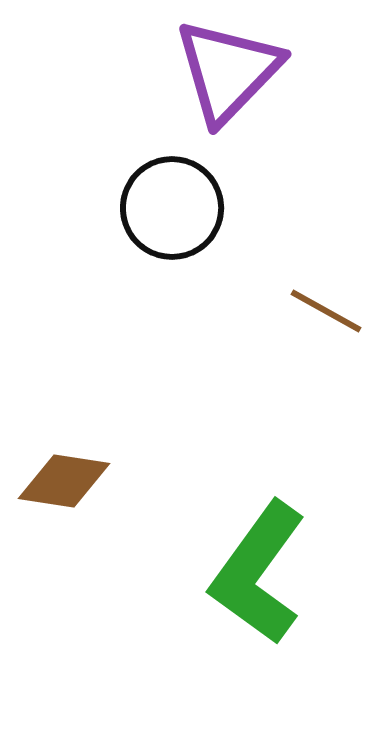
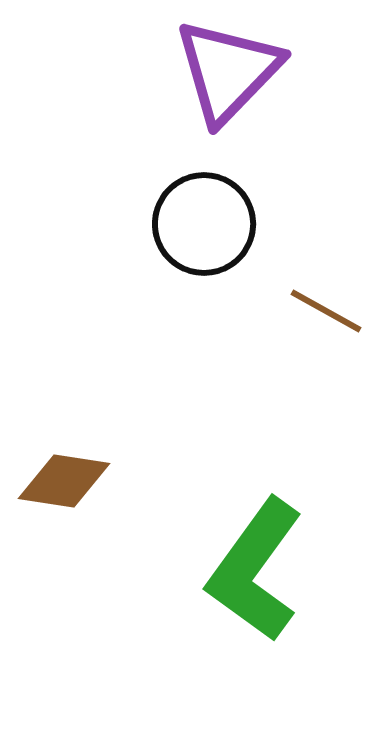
black circle: moved 32 px right, 16 px down
green L-shape: moved 3 px left, 3 px up
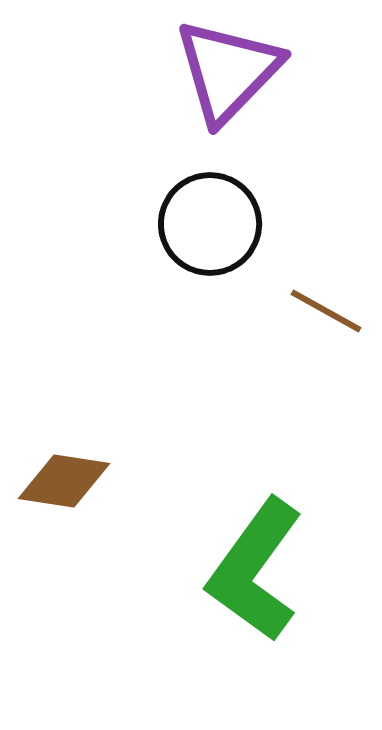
black circle: moved 6 px right
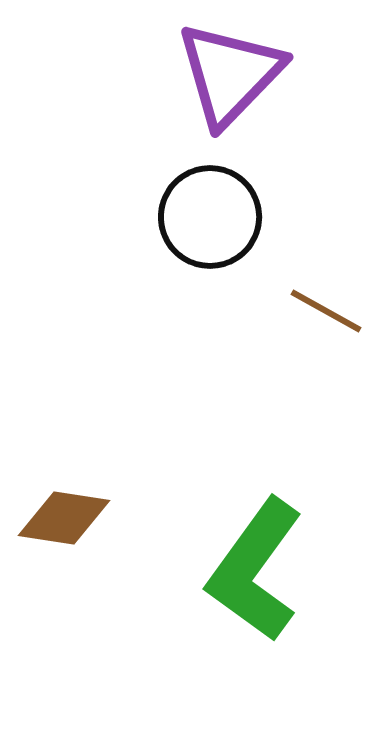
purple triangle: moved 2 px right, 3 px down
black circle: moved 7 px up
brown diamond: moved 37 px down
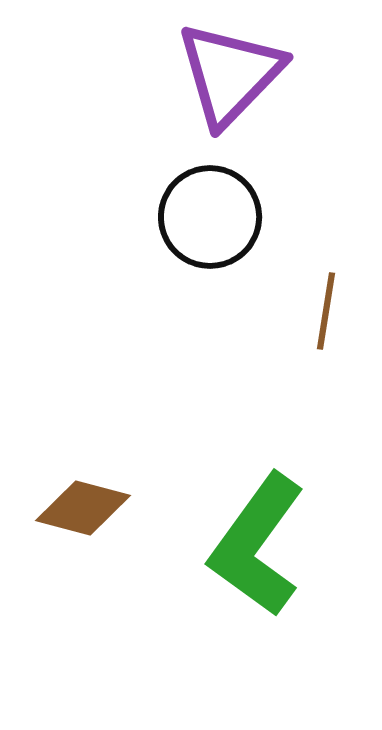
brown line: rotated 70 degrees clockwise
brown diamond: moved 19 px right, 10 px up; rotated 6 degrees clockwise
green L-shape: moved 2 px right, 25 px up
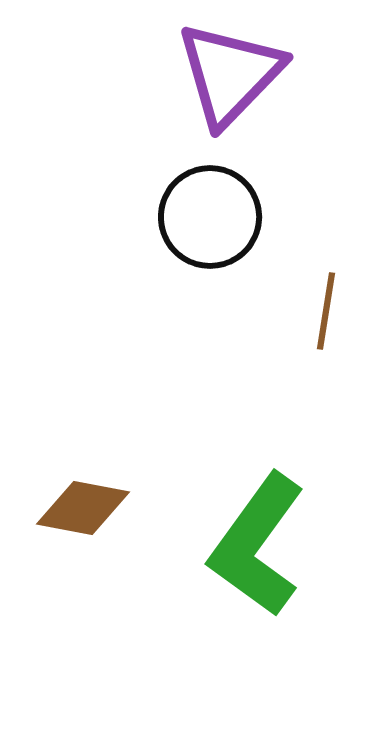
brown diamond: rotated 4 degrees counterclockwise
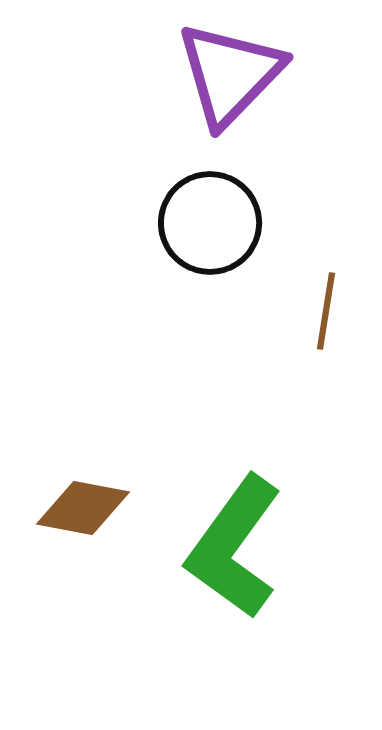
black circle: moved 6 px down
green L-shape: moved 23 px left, 2 px down
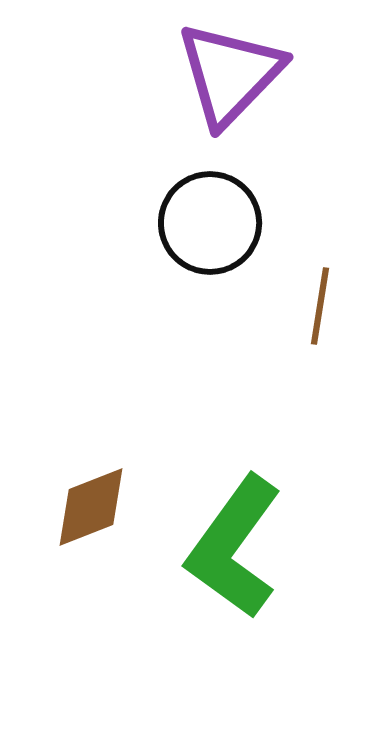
brown line: moved 6 px left, 5 px up
brown diamond: moved 8 px right, 1 px up; rotated 32 degrees counterclockwise
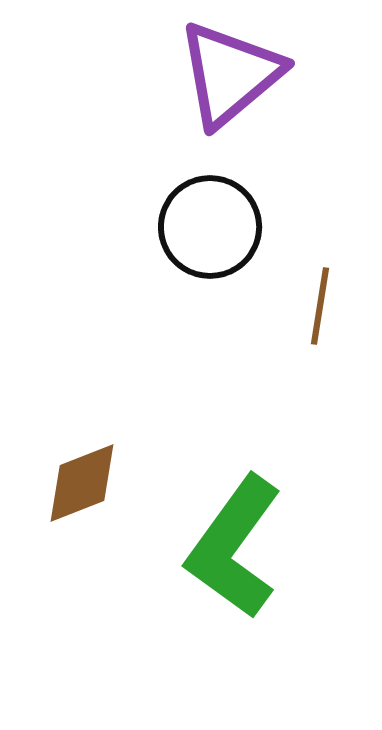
purple triangle: rotated 6 degrees clockwise
black circle: moved 4 px down
brown diamond: moved 9 px left, 24 px up
